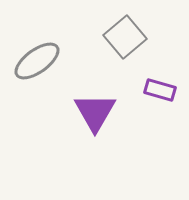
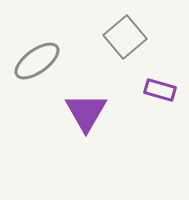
purple triangle: moved 9 px left
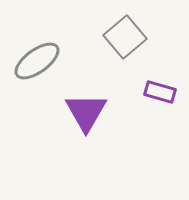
purple rectangle: moved 2 px down
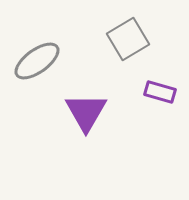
gray square: moved 3 px right, 2 px down; rotated 9 degrees clockwise
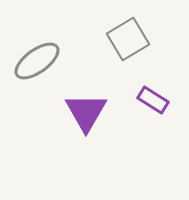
purple rectangle: moved 7 px left, 8 px down; rotated 16 degrees clockwise
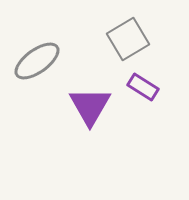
purple rectangle: moved 10 px left, 13 px up
purple triangle: moved 4 px right, 6 px up
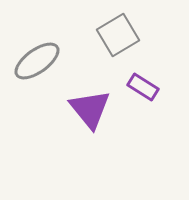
gray square: moved 10 px left, 4 px up
purple triangle: moved 3 px down; rotated 9 degrees counterclockwise
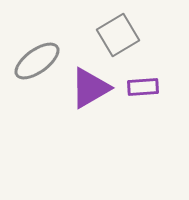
purple rectangle: rotated 36 degrees counterclockwise
purple triangle: moved 21 px up; rotated 39 degrees clockwise
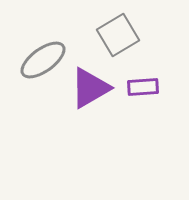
gray ellipse: moved 6 px right, 1 px up
